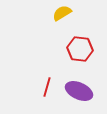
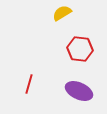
red line: moved 18 px left, 3 px up
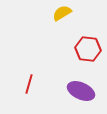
red hexagon: moved 8 px right
purple ellipse: moved 2 px right
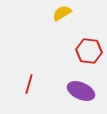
red hexagon: moved 1 px right, 2 px down
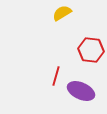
red hexagon: moved 2 px right, 1 px up
red line: moved 27 px right, 8 px up
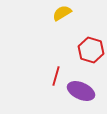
red hexagon: rotated 10 degrees clockwise
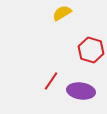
red line: moved 5 px left, 5 px down; rotated 18 degrees clockwise
purple ellipse: rotated 16 degrees counterclockwise
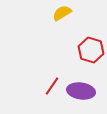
red line: moved 1 px right, 5 px down
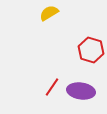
yellow semicircle: moved 13 px left
red line: moved 1 px down
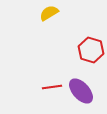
red line: rotated 48 degrees clockwise
purple ellipse: rotated 40 degrees clockwise
